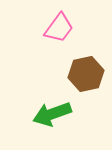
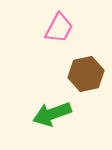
pink trapezoid: rotated 8 degrees counterclockwise
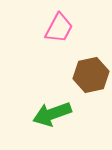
brown hexagon: moved 5 px right, 1 px down
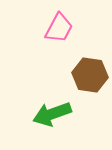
brown hexagon: moved 1 px left; rotated 20 degrees clockwise
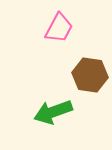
green arrow: moved 1 px right, 2 px up
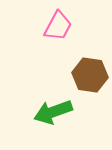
pink trapezoid: moved 1 px left, 2 px up
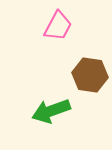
green arrow: moved 2 px left, 1 px up
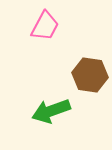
pink trapezoid: moved 13 px left
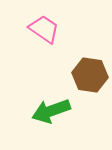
pink trapezoid: moved 1 px left, 3 px down; rotated 84 degrees counterclockwise
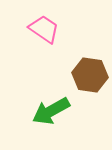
green arrow: rotated 9 degrees counterclockwise
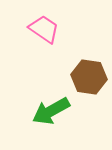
brown hexagon: moved 1 px left, 2 px down
